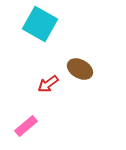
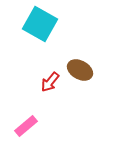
brown ellipse: moved 1 px down
red arrow: moved 2 px right, 2 px up; rotated 15 degrees counterclockwise
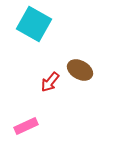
cyan square: moved 6 px left
pink rectangle: rotated 15 degrees clockwise
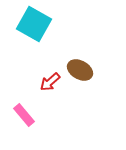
red arrow: rotated 10 degrees clockwise
pink rectangle: moved 2 px left, 11 px up; rotated 75 degrees clockwise
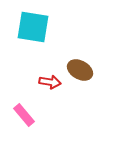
cyan square: moved 1 px left, 3 px down; rotated 20 degrees counterclockwise
red arrow: rotated 130 degrees counterclockwise
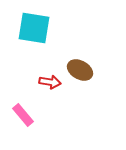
cyan square: moved 1 px right, 1 px down
pink rectangle: moved 1 px left
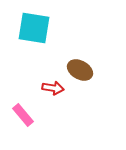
red arrow: moved 3 px right, 6 px down
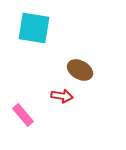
red arrow: moved 9 px right, 8 px down
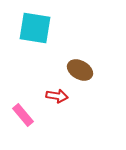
cyan square: moved 1 px right
red arrow: moved 5 px left
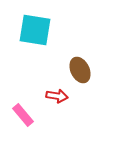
cyan square: moved 2 px down
brown ellipse: rotated 35 degrees clockwise
